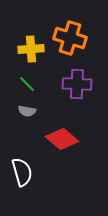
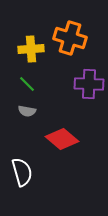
purple cross: moved 12 px right
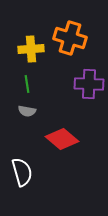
green line: rotated 36 degrees clockwise
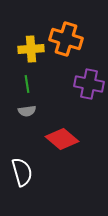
orange cross: moved 4 px left, 1 px down
purple cross: rotated 8 degrees clockwise
gray semicircle: rotated 18 degrees counterclockwise
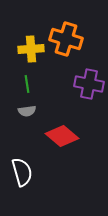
red diamond: moved 3 px up
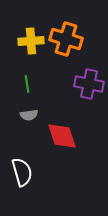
yellow cross: moved 8 px up
gray semicircle: moved 2 px right, 4 px down
red diamond: rotated 32 degrees clockwise
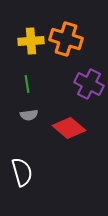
purple cross: rotated 16 degrees clockwise
red diamond: moved 7 px right, 8 px up; rotated 32 degrees counterclockwise
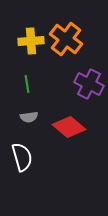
orange cross: rotated 20 degrees clockwise
gray semicircle: moved 2 px down
red diamond: moved 1 px up
white semicircle: moved 15 px up
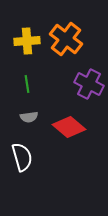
yellow cross: moved 4 px left
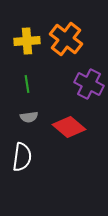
white semicircle: rotated 24 degrees clockwise
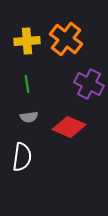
red diamond: rotated 16 degrees counterclockwise
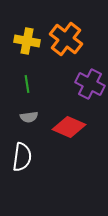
yellow cross: rotated 15 degrees clockwise
purple cross: moved 1 px right
